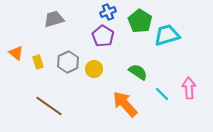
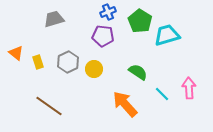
purple pentagon: rotated 25 degrees counterclockwise
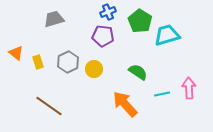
cyan line: rotated 56 degrees counterclockwise
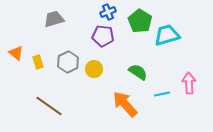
pink arrow: moved 5 px up
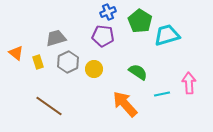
gray trapezoid: moved 2 px right, 19 px down
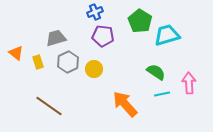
blue cross: moved 13 px left
green semicircle: moved 18 px right
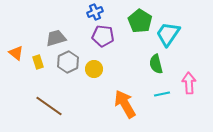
cyan trapezoid: moved 1 px right, 1 px up; rotated 40 degrees counterclockwise
green semicircle: moved 8 px up; rotated 138 degrees counterclockwise
orange arrow: rotated 12 degrees clockwise
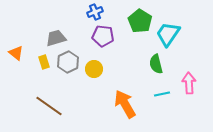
yellow rectangle: moved 6 px right
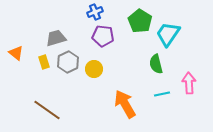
brown line: moved 2 px left, 4 px down
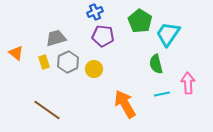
pink arrow: moved 1 px left
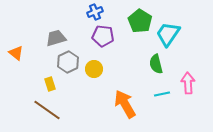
yellow rectangle: moved 6 px right, 22 px down
